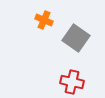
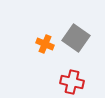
orange cross: moved 1 px right, 24 px down
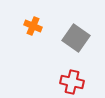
orange cross: moved 12 px left, 18 px up
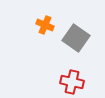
orange cross: moved 12 px right, 1 px up
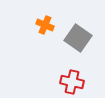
gray square: moved 2 px right
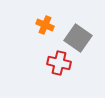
red cross: moved 13 px left, 19 px up
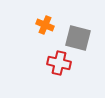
gray square: rotated 20 degrees counterclockwise
